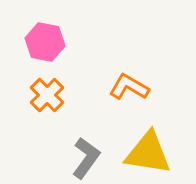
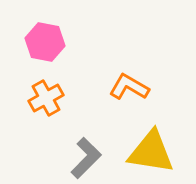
orange cross: moved 1 px left, 3 px down; rotated 16 degrees clockwise
yellow triangle: moved 3 px right, 1 px up
gray L-shape: rotated 9 degrees clockwise
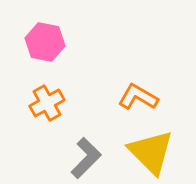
orange L-shape: moved 9 px right, 10 px down
orange cross: moved 1 px right, 5 px down
yellow triangle: rotated 36 degrees clockwise
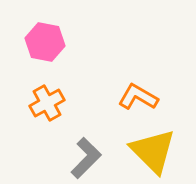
yellow triangle: moved 2 px right, 1 px up
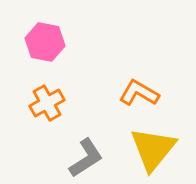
orange L-shape: moved 1 px right, 4 px up
yellow triangle: moved 2 px up; rotated 24 degrees clockwise
gray L-shape: rotated 12 degrees clockwise
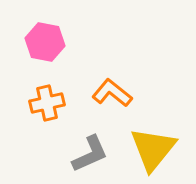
orange L-shape: moved 27 px left; rotated 9 degrees clockwise
orange cross: rotated 16 degrees clockwise
gray L-shape: moved 4 px right, 4 px up; rotated 9 degrees clockwise
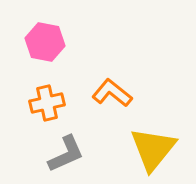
gray L-shape: moved 24 px left
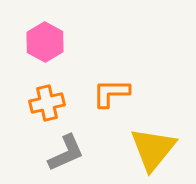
pink hexagon: rotated 18 degrees clockwise
orange L-shape: moved 1 px left; rotated 39 degrees counterclockwise
gray L-shape: moved 1 px up
